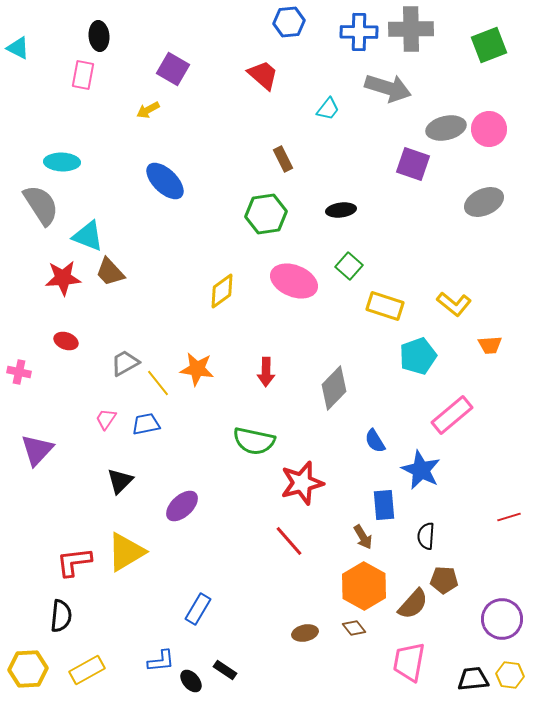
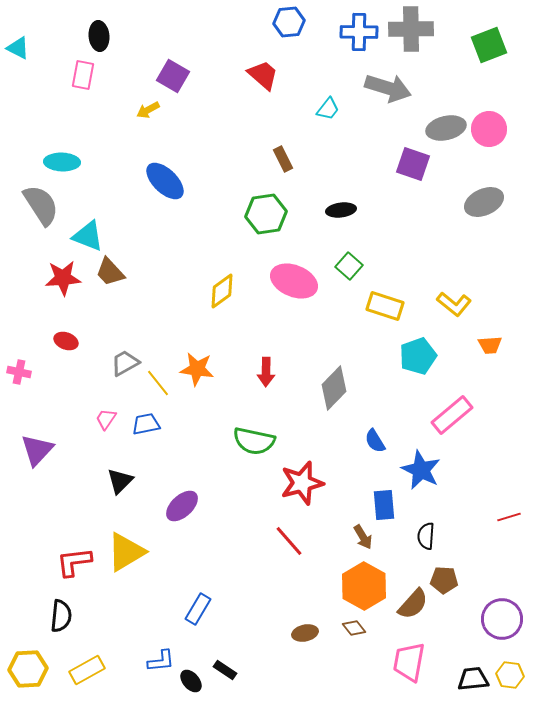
purple square at (173, 69): moved 7 px down
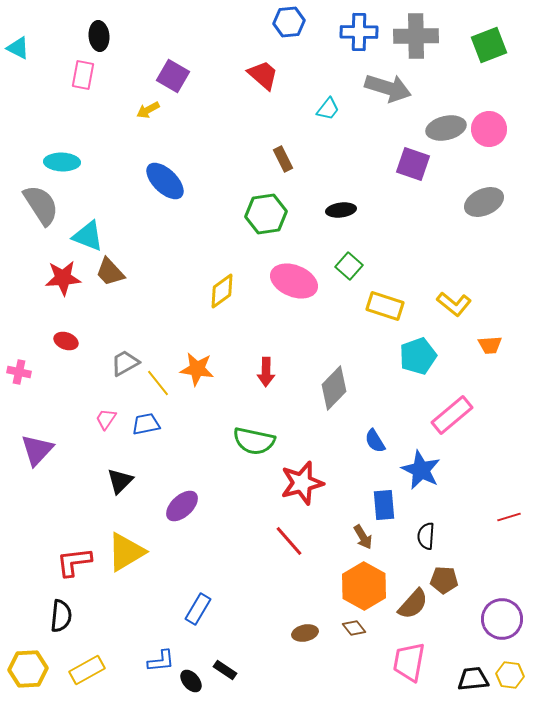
gray cross at (411, 29): moved 5 px right, 7 px down
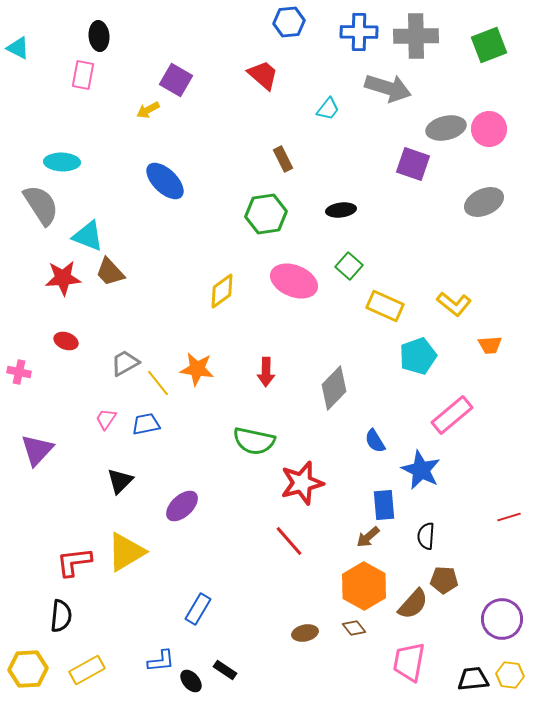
purple square at (173, 76): moved 3 px right, 4 px down
yellow rectangle at (385, 306): rotated 6 degrees clockwise
brown arrow at (363, 537): moved 5 px right; rotated 80 degrees clockwise
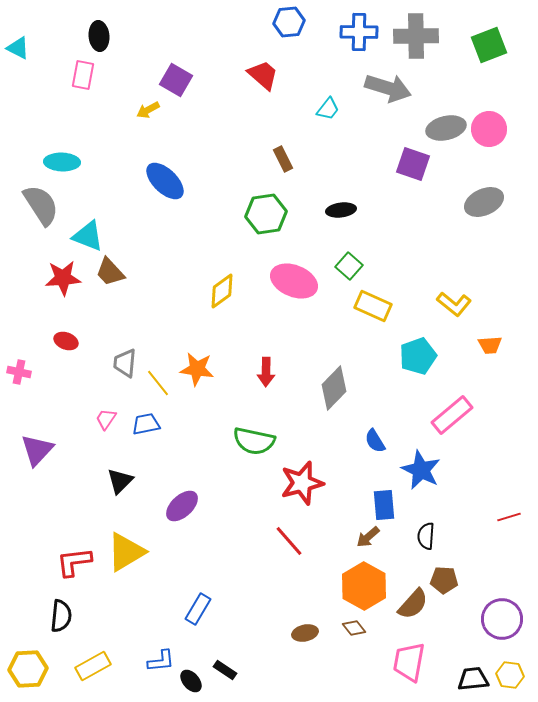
yellow rectangle at (385, 306): moved 12 px left
gray trapezoid at (125, 363): rotated 56 degrees counterclockwise
yellow rectangle at (87, 670): moved 6 px right, 4 px up
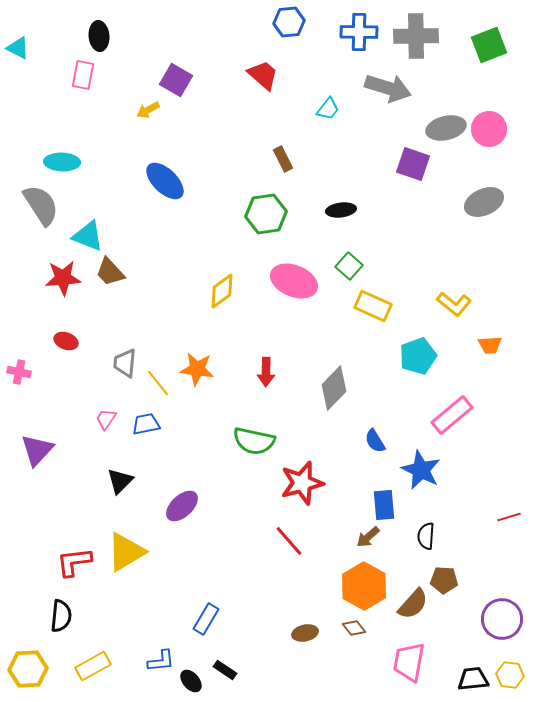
blue rectangle at (198, 609): moved 8 px right, 10 px down
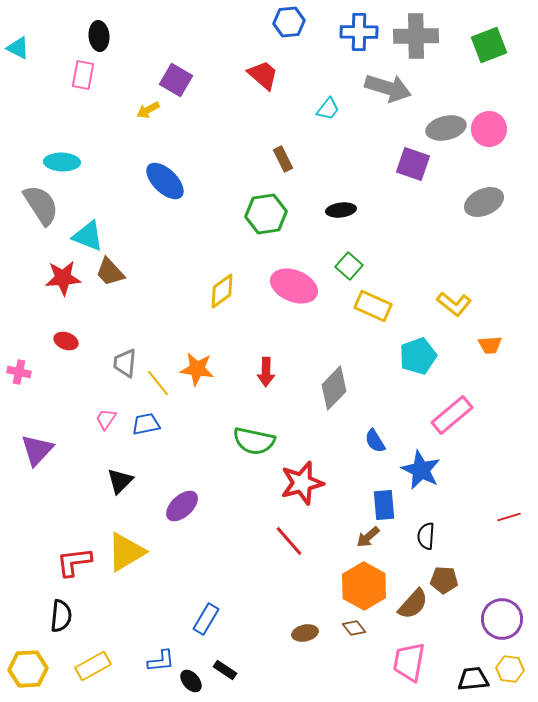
pink ellipse at (294, 281): moved 5 px down
yellow hexagon at (510, 675): moved 6 px up
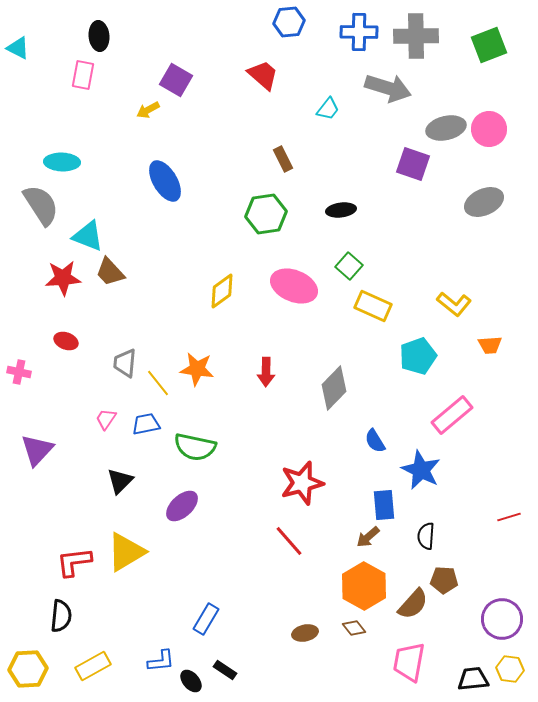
blue ellipse at (165, 181): rotated 15 degrees clockwise
green semicircle at (254, 441): moved 59 px left, 6 px down
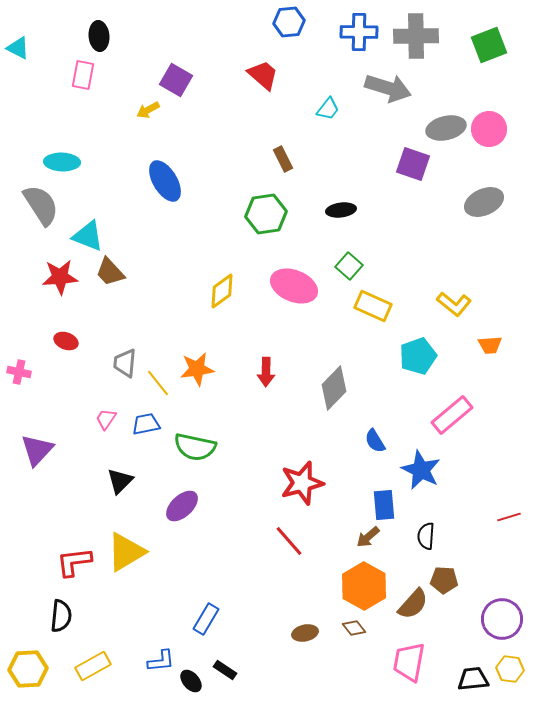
red star at (63, 278): moved 3 px left, 1 px up
orange star at (197, 369): rotated 16 degrees counterclockwise
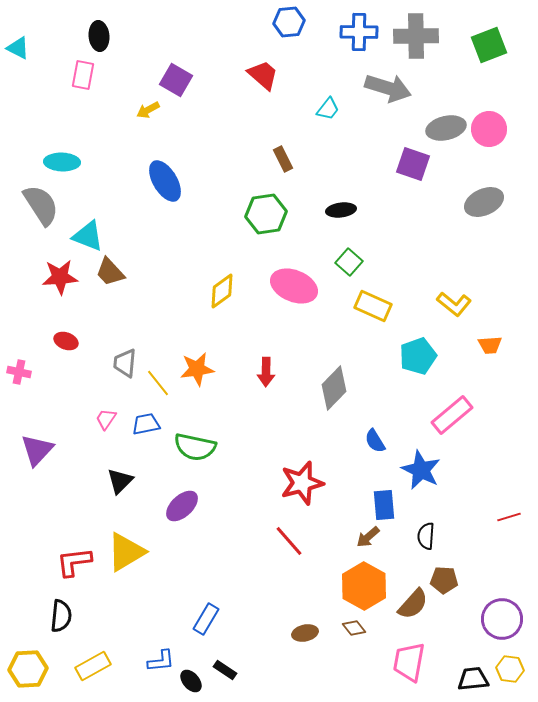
green square at (349, 266): moved 4 px up
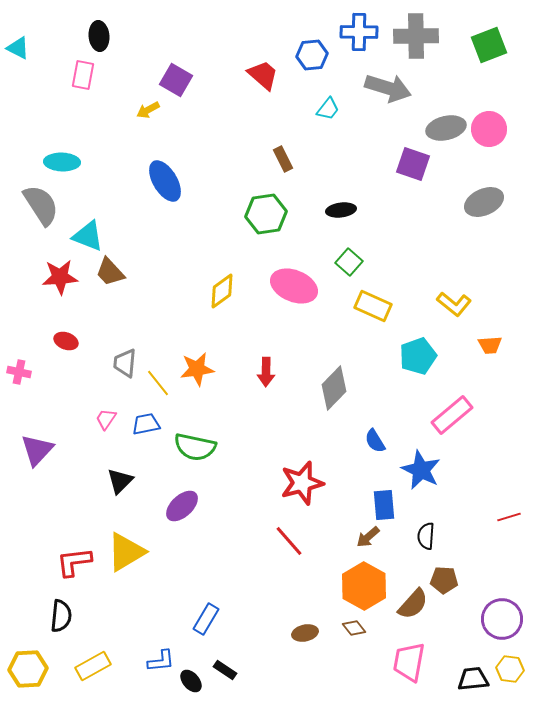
blue hexagon at (289, 22): moved 23 px right, 33 px down
